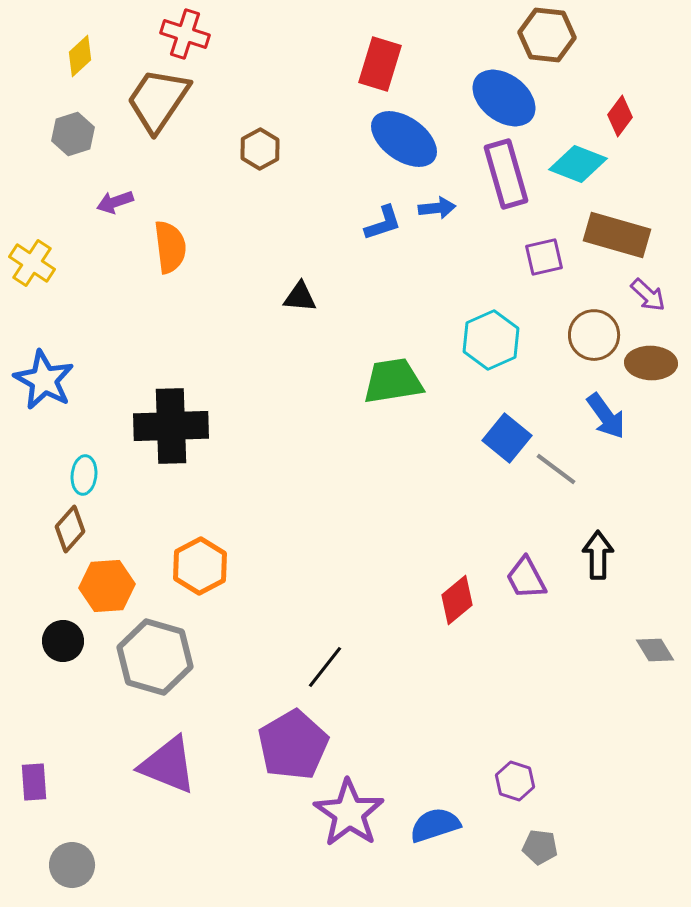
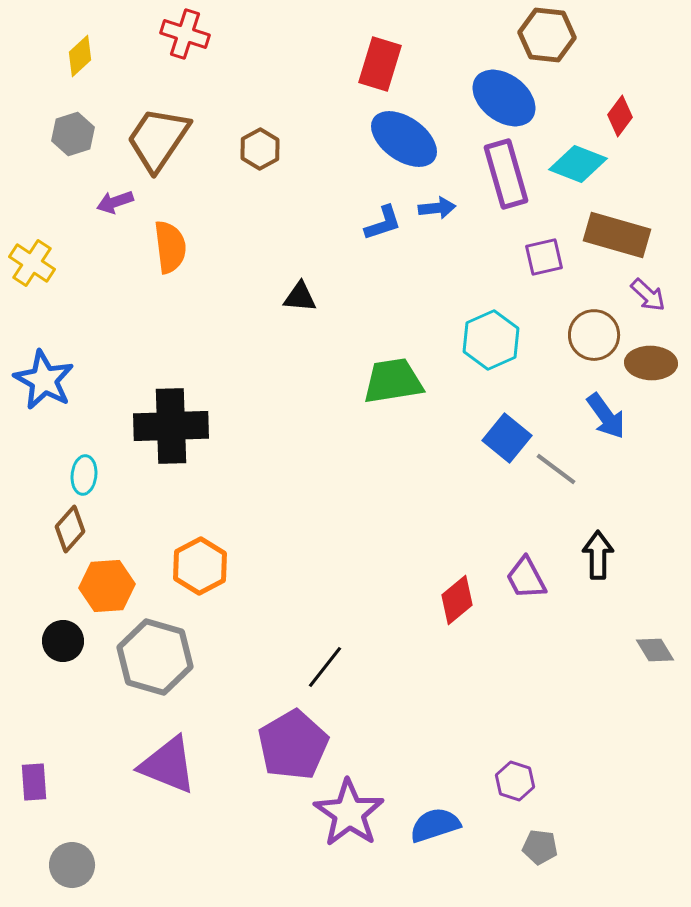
brown trapezoid at (158, 100): moved 39 px down
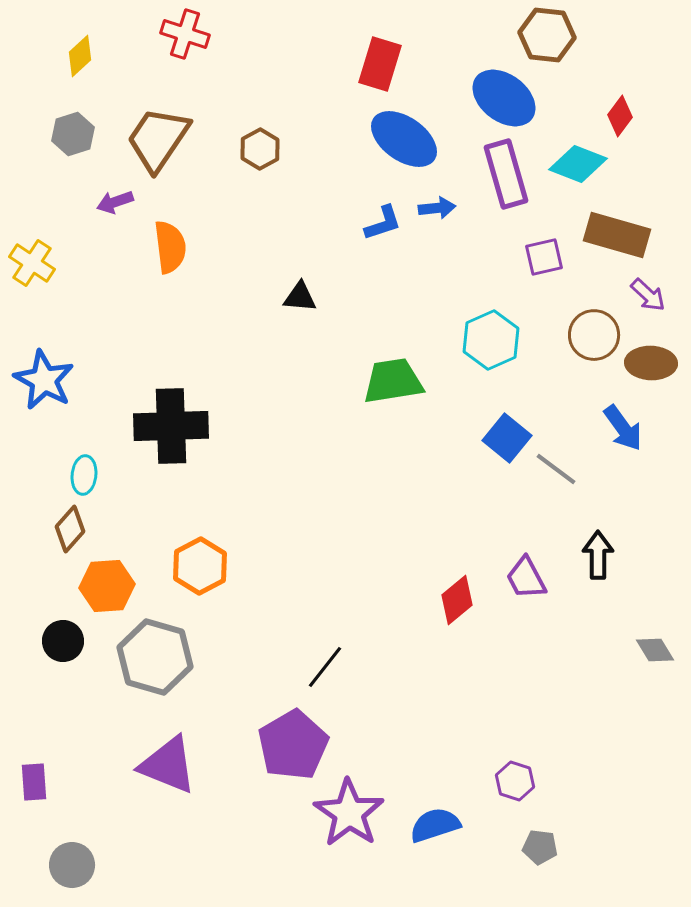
blue arrow at (606, 416): moved 17 px right, 12 px down
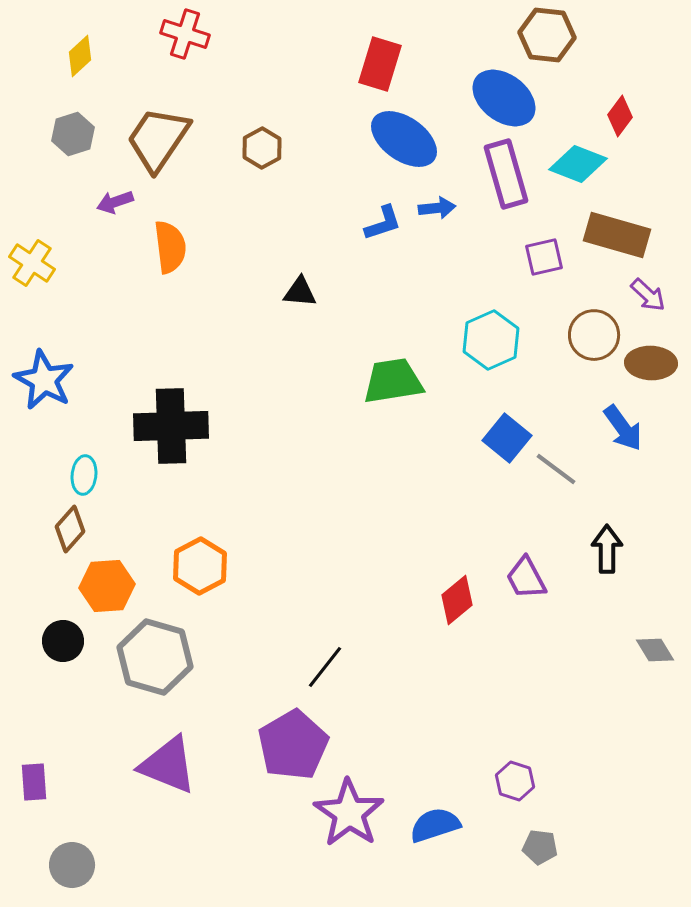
brown hexagon at (260, 149): moved 2 px right, 1 px up
black triangle at (300, 297): moved 5 px up
black arrow at (598, 555): moved 9 px right, 6 px up
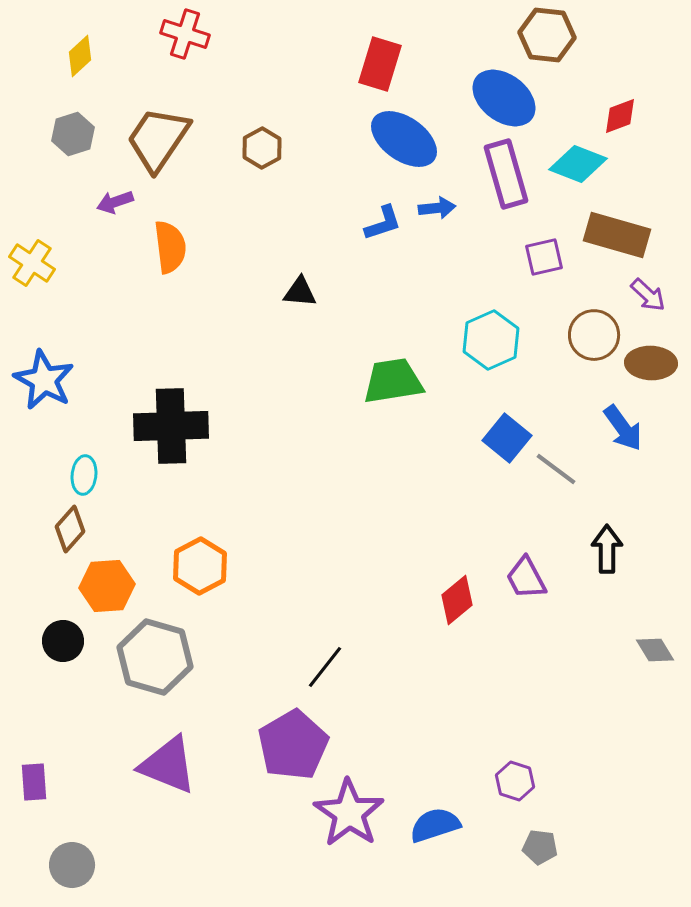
red diamond at (620, 116): rotated 33 degrees clockwise
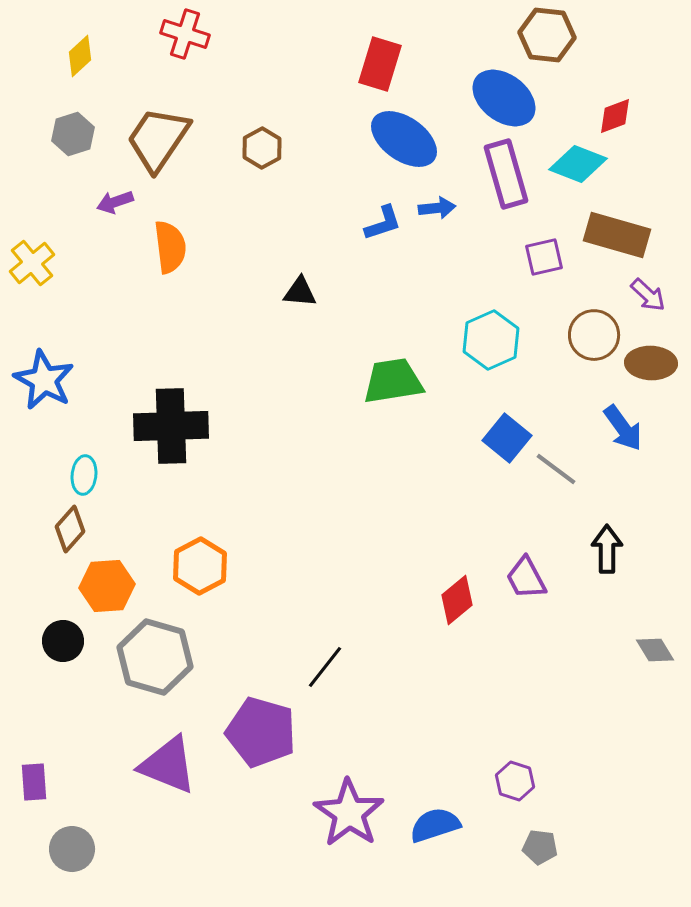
red diamond at (620, 116): moved 5 px left
yellow cross at (32, 263): rotated 18 degrees clockwise
purple pentagon at (293, 745): moved 32 px left, 13 px up; rotated 26 degrees counterclockwise
gray circle at (72, 865): moved 16 px up
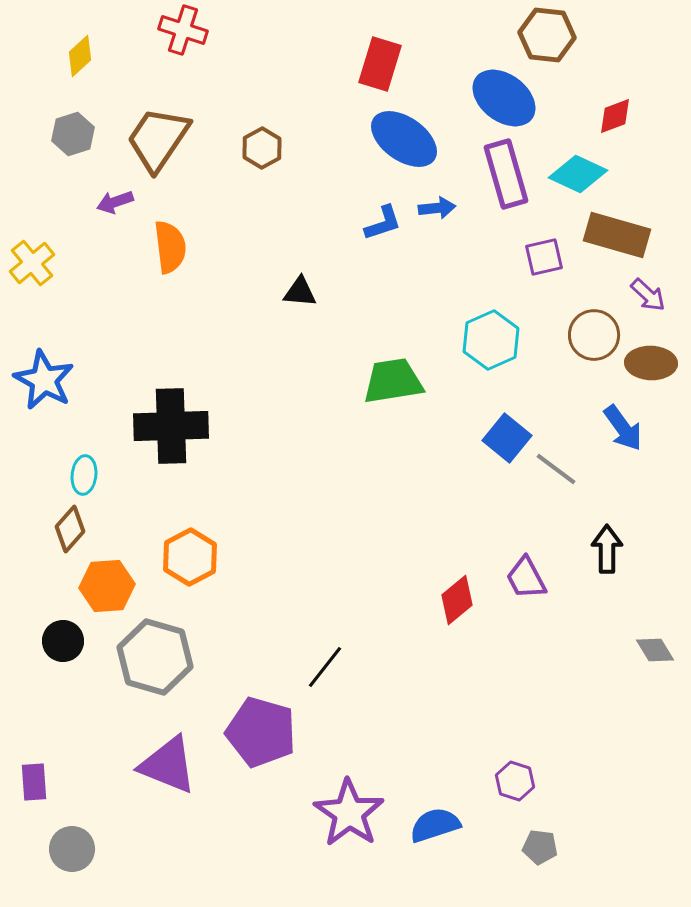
red cross at (185, 34): moved 2 px left, 4 px up
cyan diamond at (578, 164): moved 10 px down; rotated 4 degrees clockwise
orange hexagon at (200, 566): moved 10 px left, 9 px up
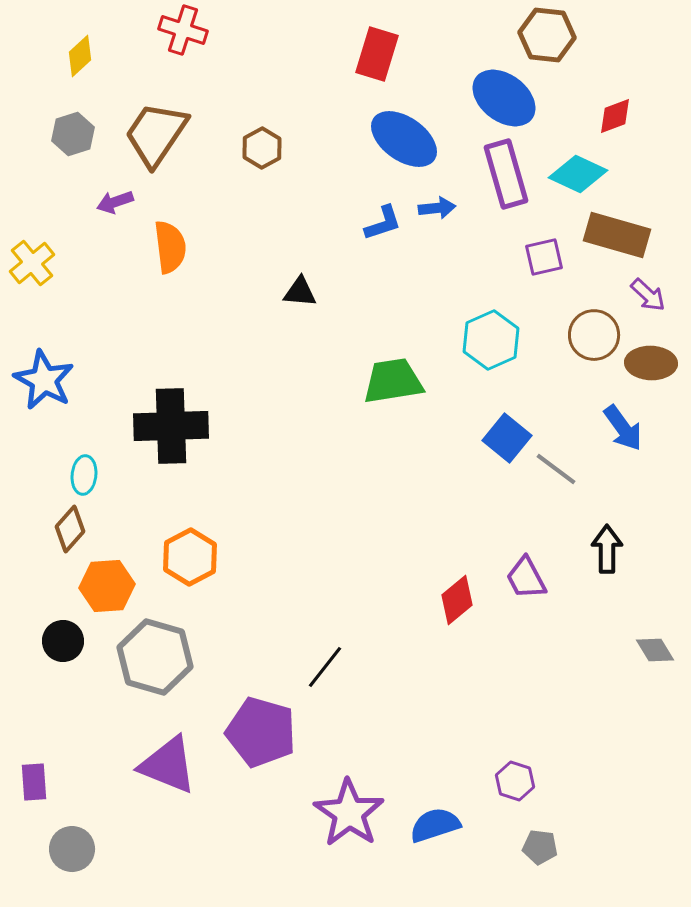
red rectangle at (380, 64): moved 3 px left, 10 px up
brown trapezoid at (158, 139): moved 2 px left, 5 px up
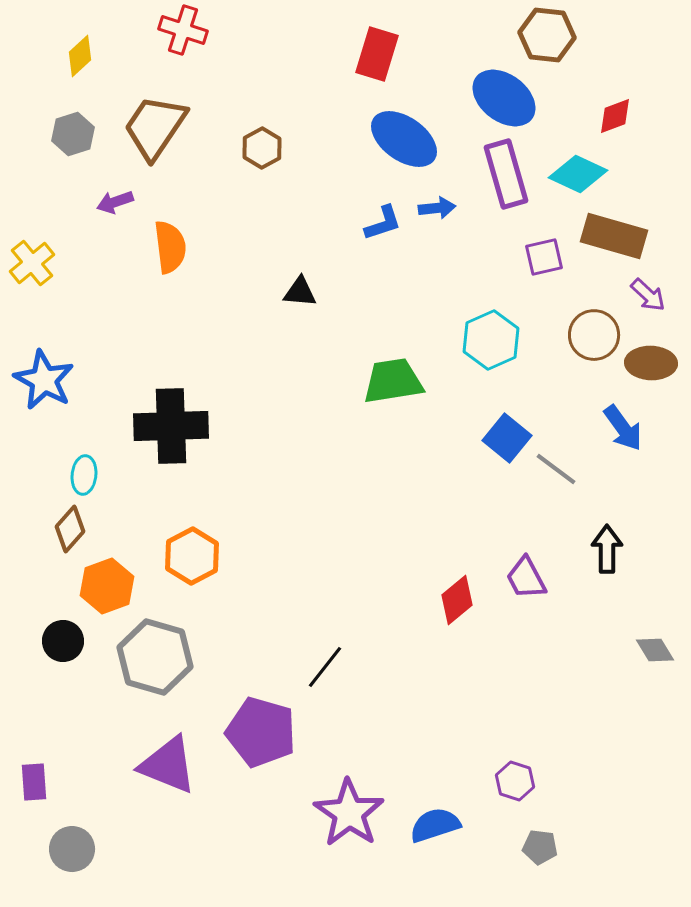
brown trapezoid at (156, 134): moved 1 px left, 7 px up
brown rectangle at (617, 235): moved 3 px left, 1 px down
orange hexagon at (190, 557): moved 2 px right, 1 px up
orange hexagon at (107, 586): rotated 16 degrees counterclockwise
